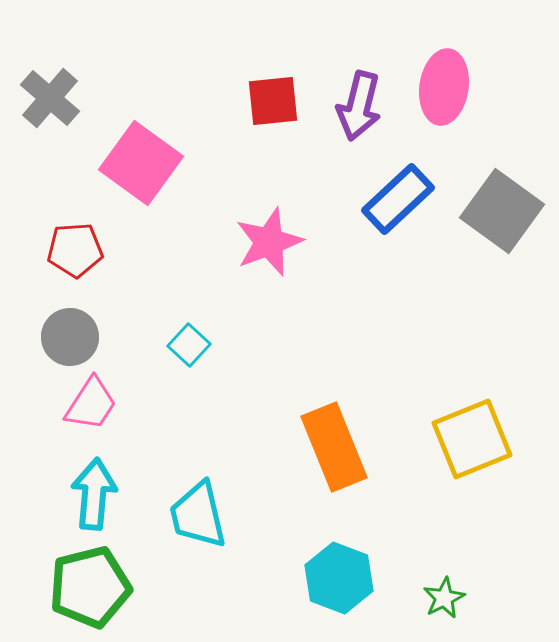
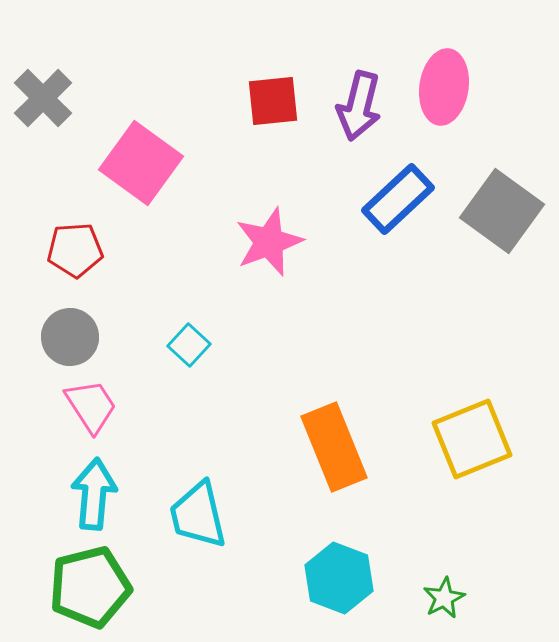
gray cross: moved 7 px left; rotated 4 degrees clockwise
pink trapezoid: moved 2 px down; rotated 66 degrees counterclockwise
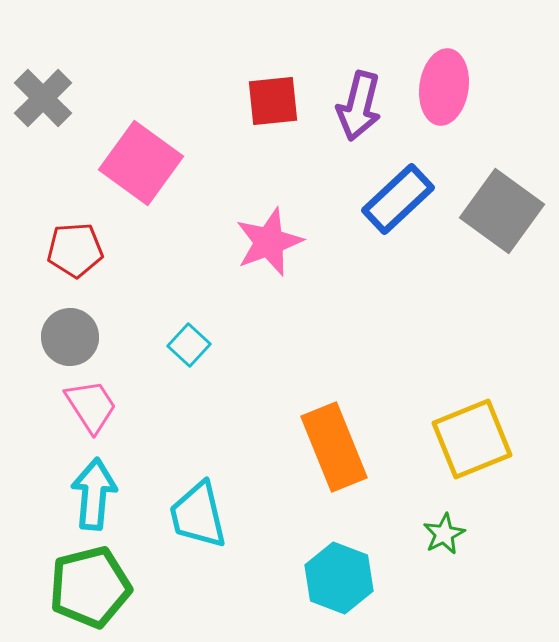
green star: moved 64 px up
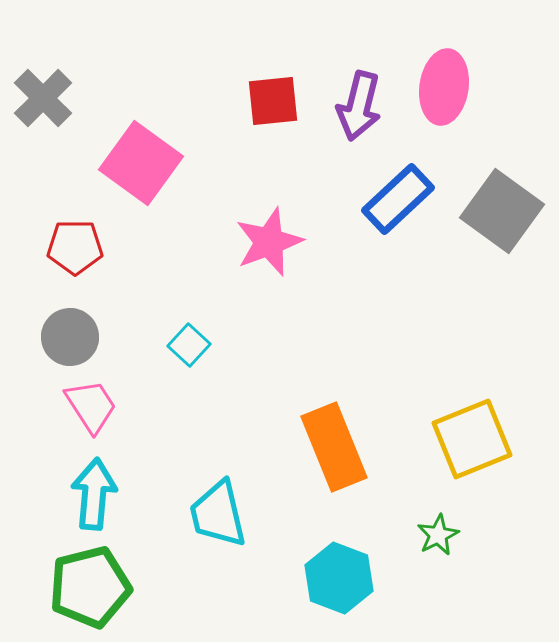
red pentagon: moved 3 px up; rotated 4 degrees clockwise
cyan trapezoid: moved 20 px right, 1 px up
green star: moved 6 px left, 1 px down
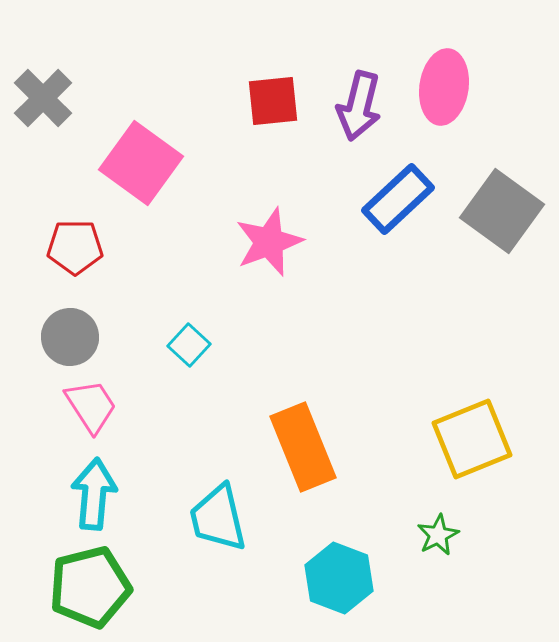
orange rectangle: moved 31 px left
cyan trapezoid: moved 4 px down
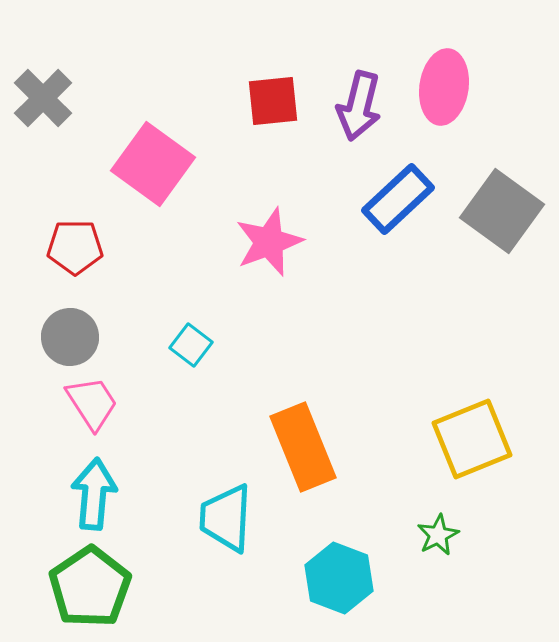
pink square: moved 12 px right, 1 px down
cyan square: moved 2 px right; rotated 6 degrees counterclockwise
pink trapezoid: moved 1 px right, 3 px up
cyan trapezoid: moved 8 px right; rotated 16 degrees clockwise
green pentagon: rotated 20 degrees counterclockwise
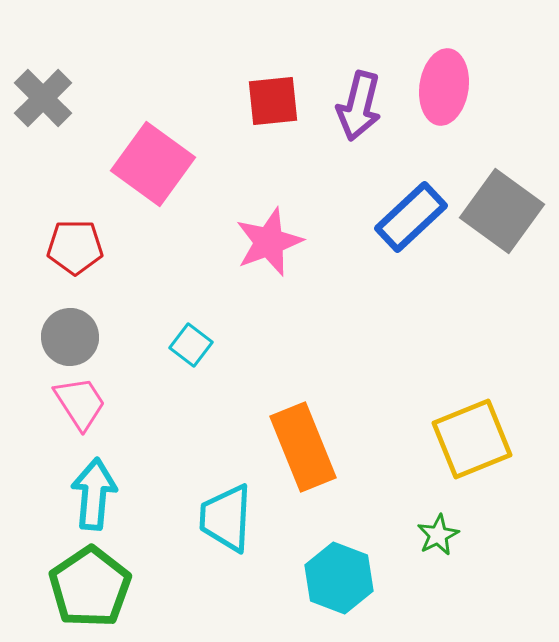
blue rectangle: moved 13 px right, 18 px down
pink trapezoid: moved 12 px left
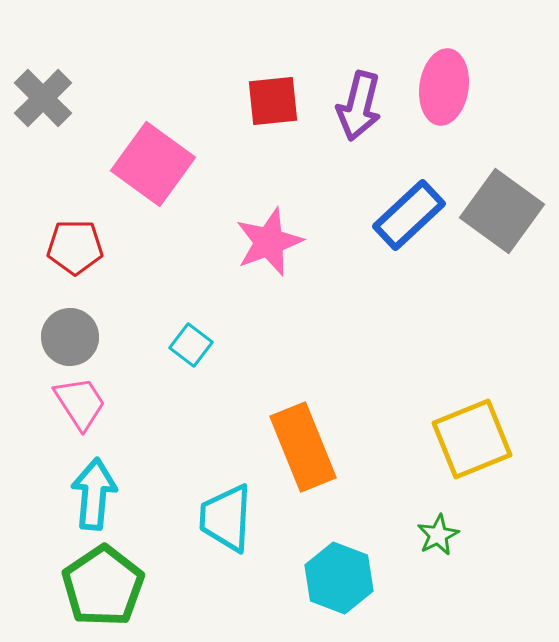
blue rectangle: moved 2 px left, 2 px up
green pentagon: moved 13 px right, 1 px up
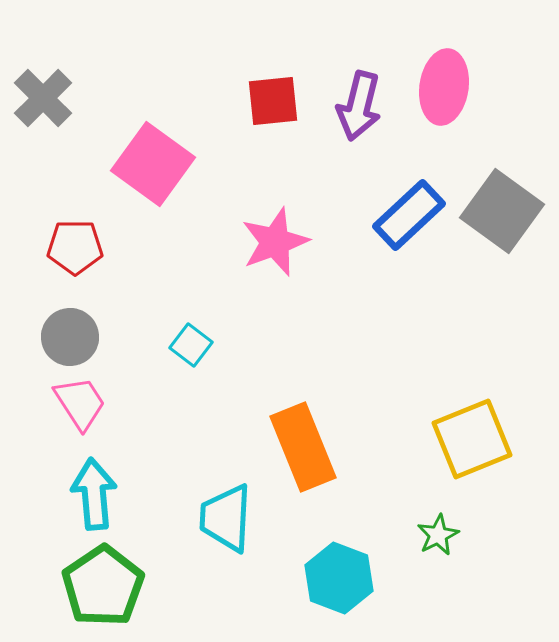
pink star: moved 6 px right
cyan arrow: rotated 10 degrees counterclockwise
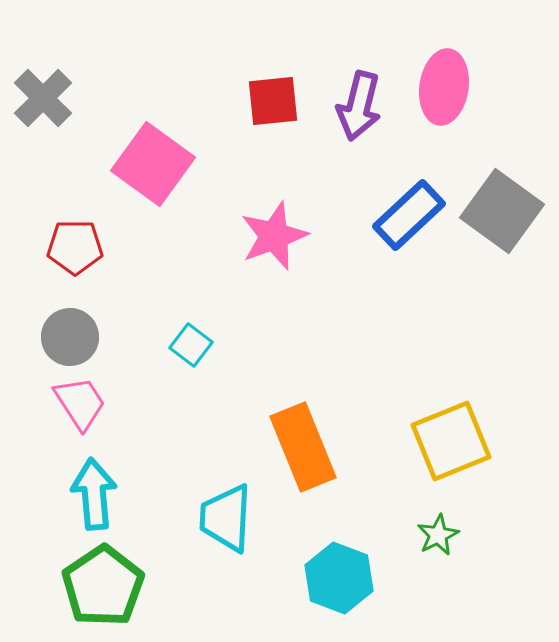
pink star: moved 1 px left, 6 px up
yellow square: moved 21 px left, 2 px down
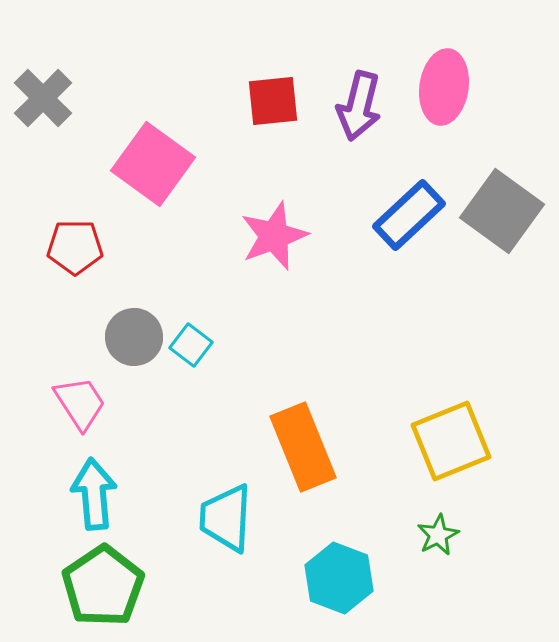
gray circle: moved 64 px right
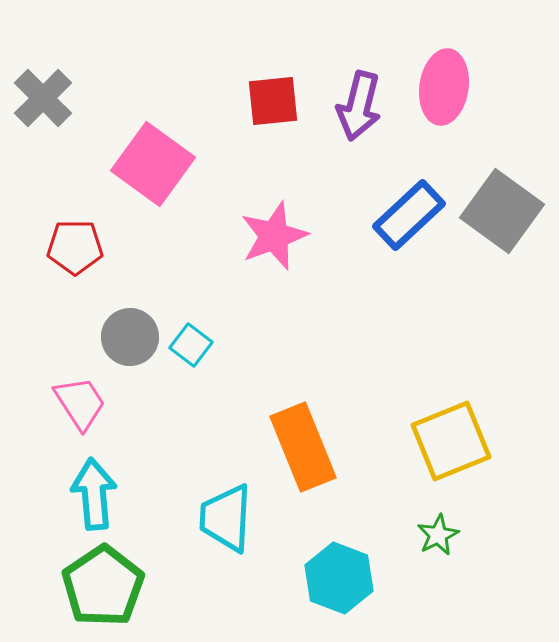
gray circle: moved 4 px left
